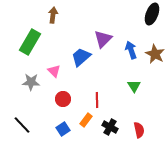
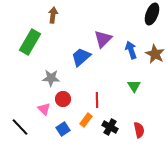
pink triangle: moved 10 px left, 38 px down
gray star: moved 20 px right, 4 px up
black line: moved 2 px left, 2 px down
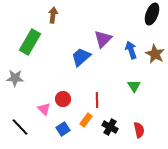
gray star: moved 36 px left
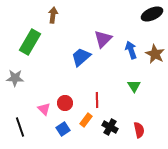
black ellipse: rotated 45 degrees clockwise
red circle: moved 2 px right, 4 px down
black line: rotated 24 degrees clockwise
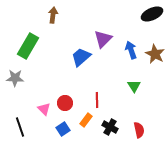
green rectangle: moved 2 px left, 4 px down
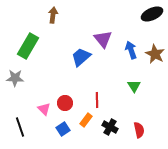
purple triangle: rotated 24 degrees counterclockwise
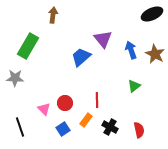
green triangle: rotated 24 degrees clockwise
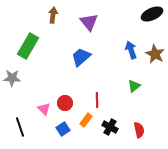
purple triangle: moved 14 px left, 17 px up
gray star: moved 3 px left
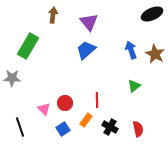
blue trapezoid: moved 5 px right, 7 px up
red semicircle: moved 1 px left, 1 px up
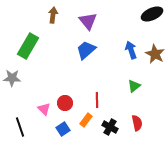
purple triangle: moved 1 px left, 1 px up
red semicircle: moved 1 px left, 6 px up
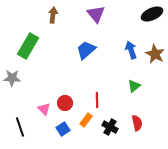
purple triangle: moved 8 px right, 7 px up
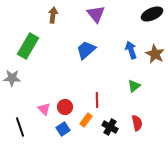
red circle: moved 4 px down
